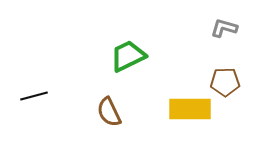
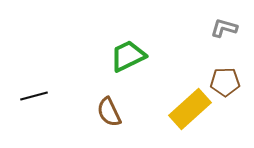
yellow rectangle: rotated 42 degrees counterclockwise
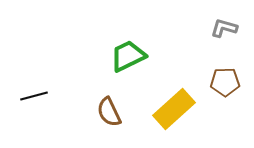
yellow rectangle: moved 16 px left
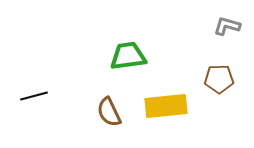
gray L-shape: moved 3 px right, 2 px up
green trapezoid: rotated 18 degrees clockwise
brown pentagon: moved 6 px left, 3 px up
yellow rectangle: moved 8 px left, 3 px up; rotated 36 degrees clockwise
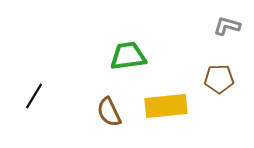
black line: rotated 44 degrees counterclockwise
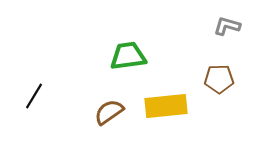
brown semicircle: rotated 80 degrees clockwise
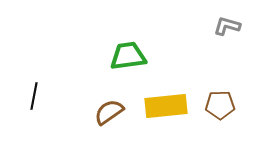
brown pentagon: moved 1 px right, 26 px down
black line: rotated 20 degrees counterclockwise
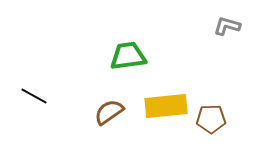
black line: rotated 72 degrees counterclockwise
brown pentagon: moved 9 px left, 14 px down
